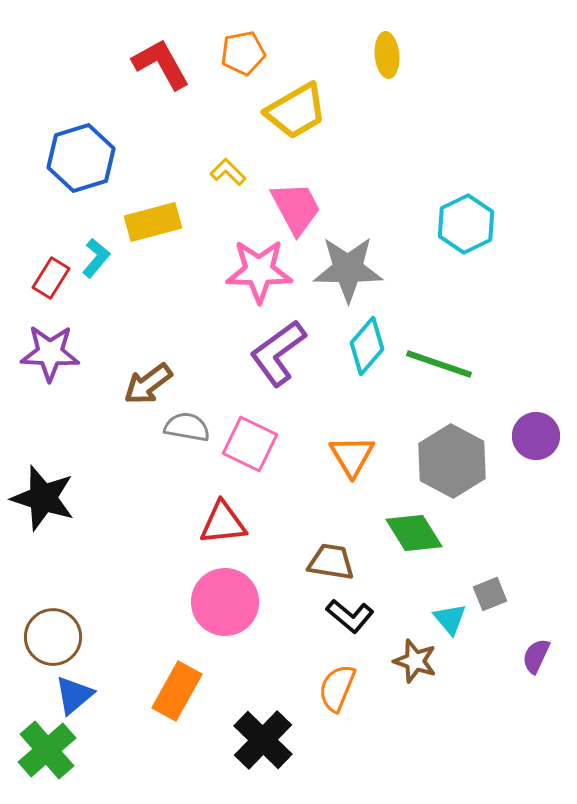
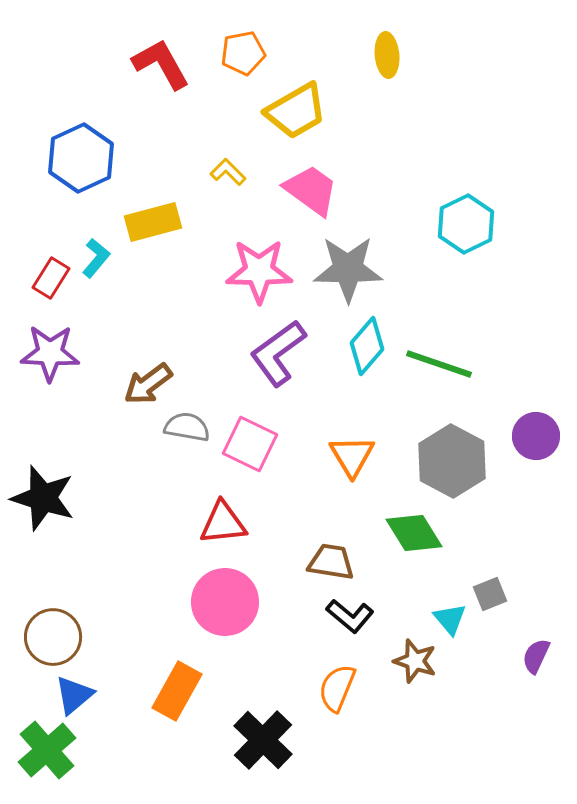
blue hexagon: rotated 8 degrees counterclockwise
pink trapezoid: moved 15 px right, 18 px up; rotated 26 degrees counterclockwise
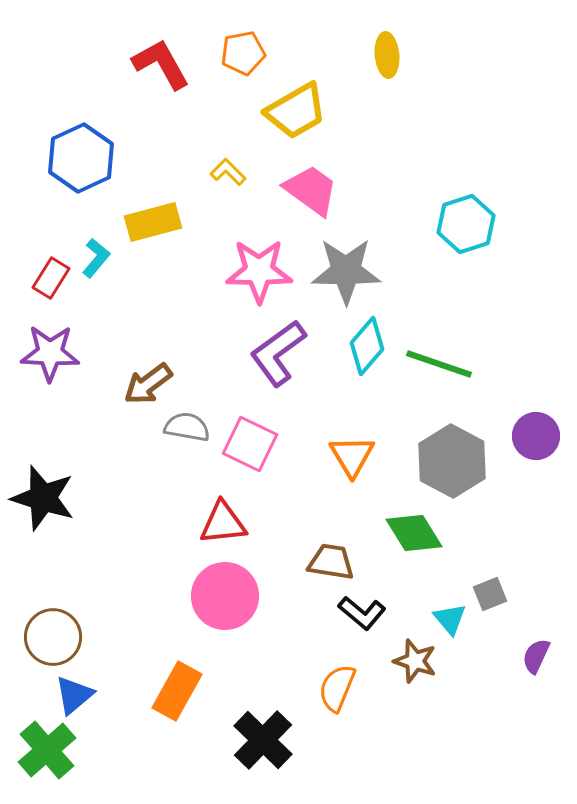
cyan hexagon: rotated 8 degrees clockwise
gray star: moved 2 px left, 2 px down
pink circle: moved 6 px up
black L-shape: moved 12 px right, 3 px up
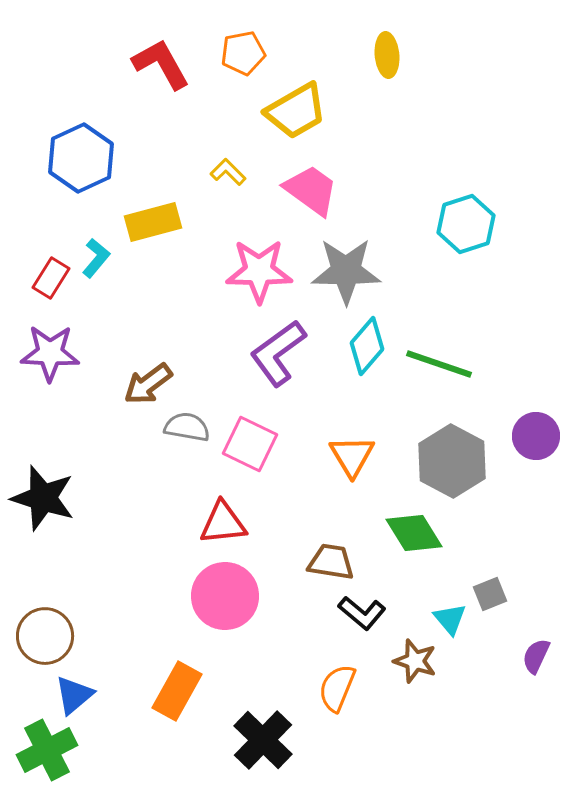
brown circle: moved 8 px left, 1 px up
green cross: rotated 14 degrees clockwise
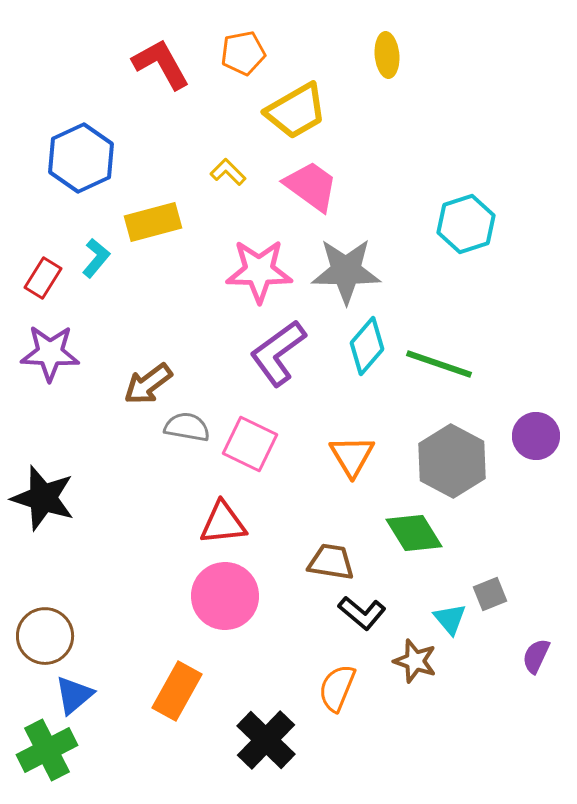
pink trapezoid: moved 4 px up
red rectangle: moved 8 px left
black cross: moved 3 px right
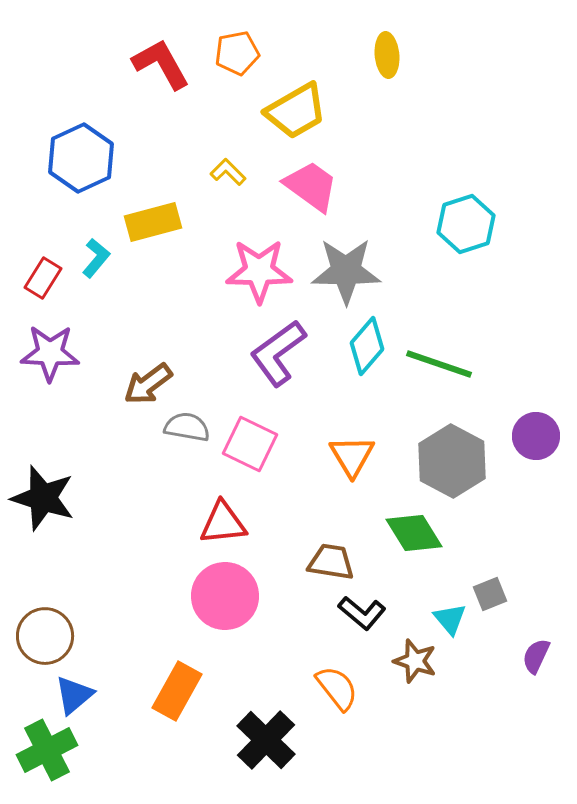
orange pentagon: moved 6 px left
orange semicircle: rotated 120 degrees clockwise
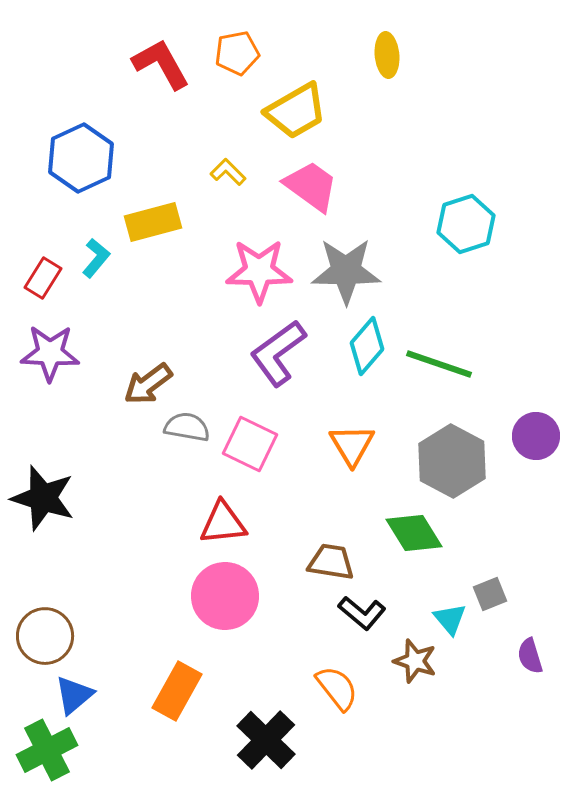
orange triangle: moved 11 px up
purple semicircle: moved 6 px left; rotated 42 degrees counterclockwise
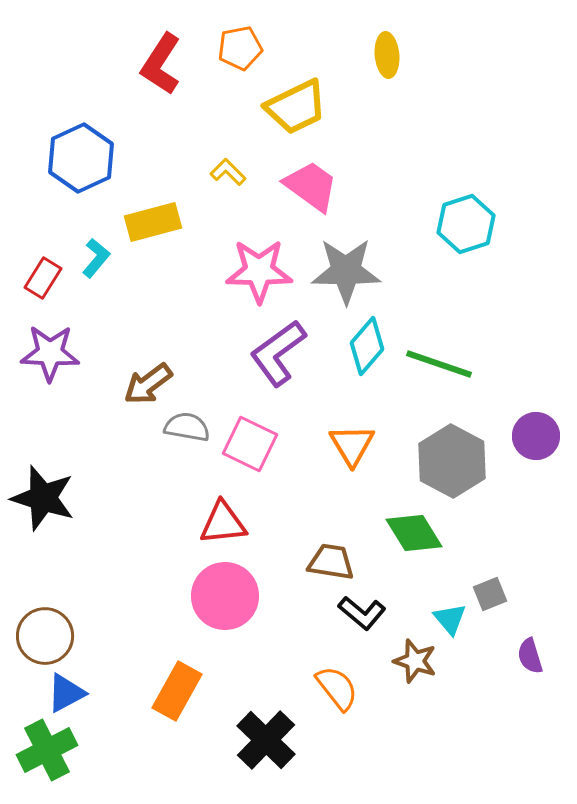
orange pentagon: moved 3 px right, 5 px up
red L-shape: rotated 118 degrees counterclockwise
yellow trapezoid: moved 4 px up; rotated 4 degrees clockwise
blue triangle: moved 8 px left, 2 px up; rotated 12 degrees clockwise
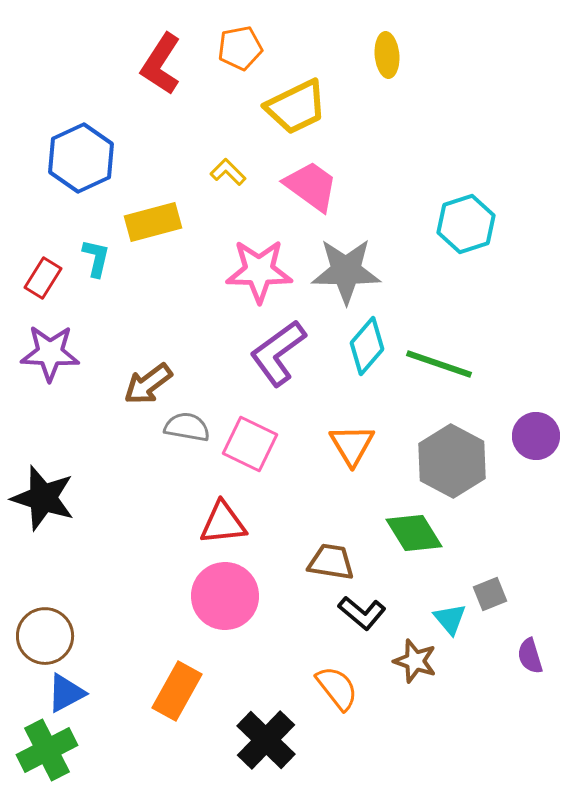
cyan L-shape: rotated 27 degrees counterclockwise
